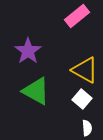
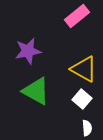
purple star: rotated 24 degrees clockwise
yellow triangle: moved 1 px left, 1 px up
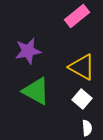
yellow triangle: moved 2 px left, 2 px up
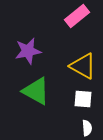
yellow triangle: moved 1 px right, 1 px up
white square: moved 1 px right; rotated 36 degrees counterclockwise
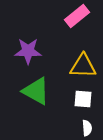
purple star: rotated 12 degrees clockwise
yellow triangle: rotated 28 degrees counterclockwise
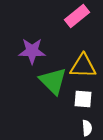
purple star: moved 4 px right
green triangle: moved 17 px right, 10 px up; rotated 16 degrees clockwise
